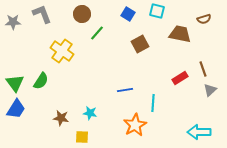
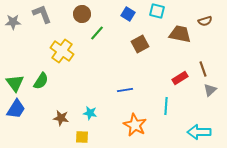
brown semicircle: moved 1 px right, 2 px down
cyan line: moved 13 px right, 3 px down
orange star: rotated 15 degrees counterclockwise
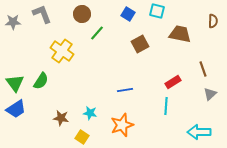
brown semicircle: moved 8 px right; rotated 72 degrees counterclockwise
red rectangle: moved 7 px left, 4 px down
gray triangle: moved 4 px down
blue trapezoid: rotated 25 degrees clockwise
orange star: moved 13 px left; rotated 25 degrees clockwise
yellow square: rotated 32 degrees clockwise
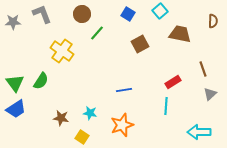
cyan square: moved 3 px right; rotated 35 degrees clockwise
blue line: moved 1 px left
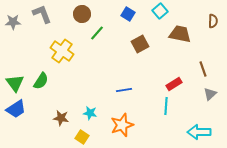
red rectangle: moved 1 px right, 2 px down
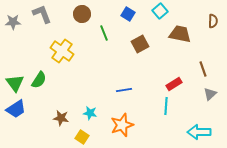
green line: moved 7 px right; rotated 63 degrees counterclockwise
green semicircle: moved 2 px left, 1 px up
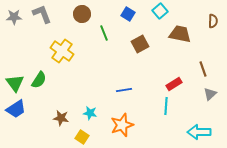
gray star: moved 1 px right, 5 px up
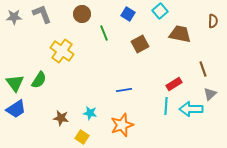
cyan arrow: moved 8 px left, 23 px up
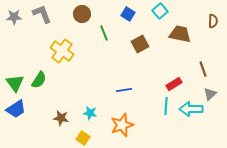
yellow square: moved 1 px right, 1 px down
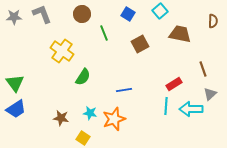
green semicircle: moved 44 px right, 3 px up
orange star: moved 8 px left, 6 px up
